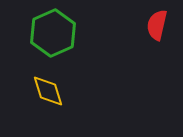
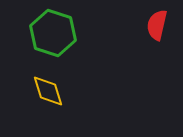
green hexagon: rotated 18 degrees counterclockwise
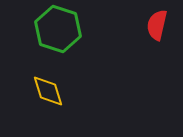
green hexagon: moved 5 px right, 4 px up
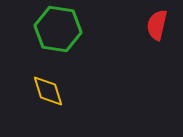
green hexagon: rotated 9 degrees counterclockwise
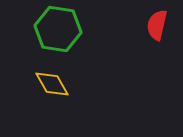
yellow diamond: moved 4 px right, 7 px up; rotated 12 degrees counterclockwise
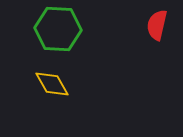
green hexagon: rotated 6 degrees counterclockwise
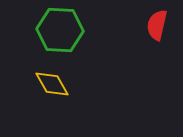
green hexagon: moved 2 px right, 1 px down
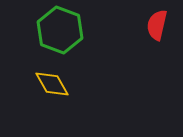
green hexagon: rotated 18 degrees clockwise
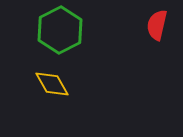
green hexagon: rotated 12 degrees clockwise
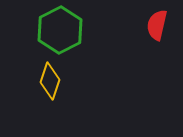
yellow diamond: moved 2 px left, 3 px up; rotated 48 degrees clockwise
